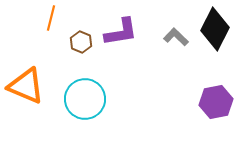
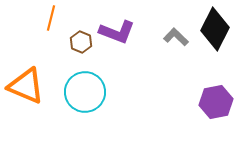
purple L-shape: moved 4 px left; rotated 30 degrees clockwise
cyan circle: moved 7 px up
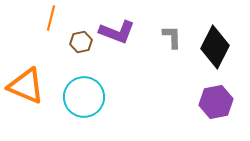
black diamond: moved 18 px down
gray L-shape: moved 4 px left; rotated 45 degrees clockwise
brown hexagon: rotated 25 degrees clockwise
cyan circle: moved 1 px left, 5 px down
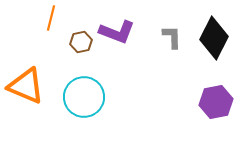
black diamond: moved 1 px left, 9 px up
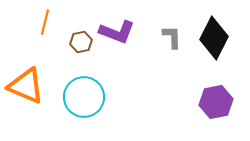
orange line: moved 6 px left, 4 px down
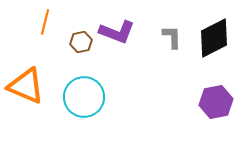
black diamond: rotated 36 degrees clockwise
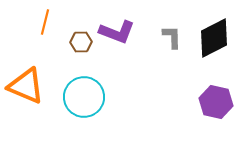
brown hexagon: rotated 10 degrees clockwise
purple hexagon: rotated 24 degrees clockwise
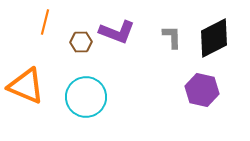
cyan circle: moved 2 px right
purple hexagon: moved 14 px left, 12 px up
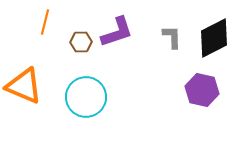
purple L-shape: rotated 39 degrees counterclockwise
orange triangle: moved 2 px left
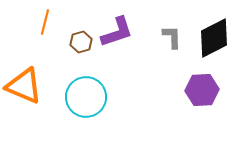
brown hexagon: rotated 15 degrees counterclockwise
purple hexagon: rotated 16 degrees counterclockwise
